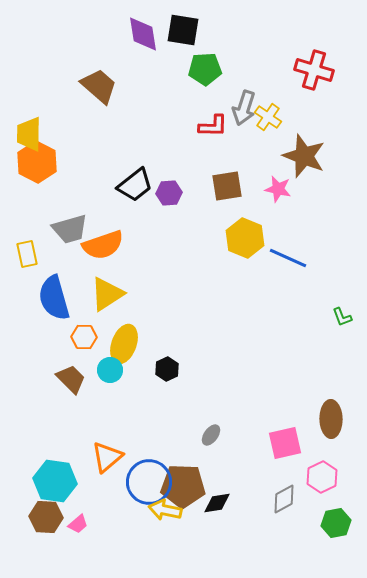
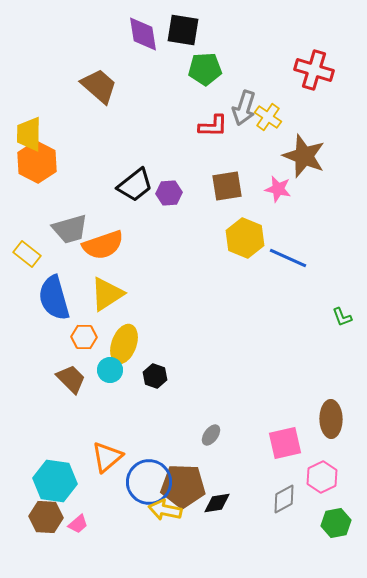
yellow rectangle at (27, 254): rotated 40 degrees counterclockwise
black hexagon at (167, 369): moved 12 px left, 7 px down; rotated 15 degrees counterclockwise
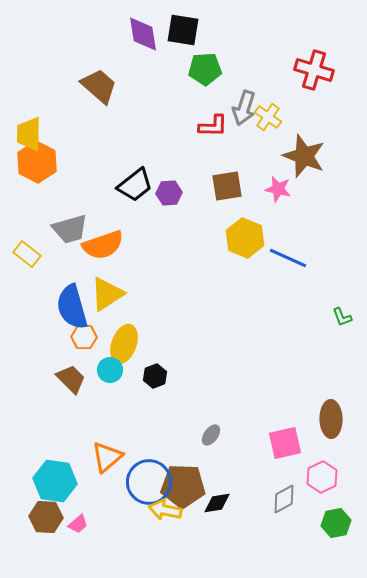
blue semicircle at (54, 298): moved 18 px right, 9 px down
black hexagon at (155, 376): rotated 20 degrees clockwise
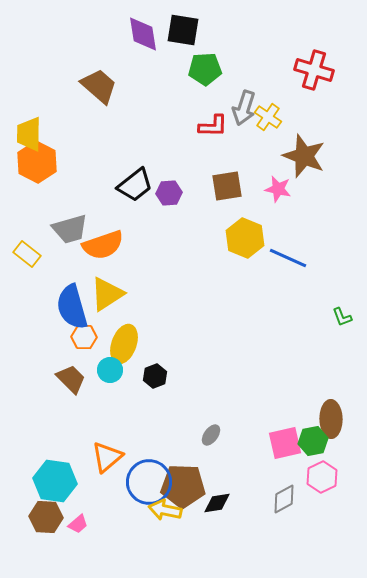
green hexagon at (336, 523): moved 23 px left, 82 px up
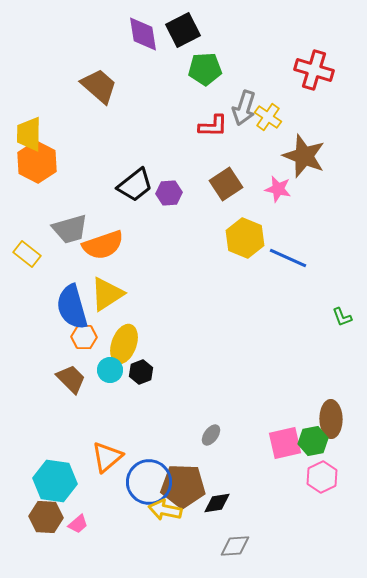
black square at (183, 30): rotated 36 degrees counterclockwise
brown square at (227, 186): moved 1 px left, 2 px up; rotated 24 degrees counterclockwise
black hexagon at (155, 376): moved 14 px left, 4 px up
gray diamond at (284, 499): moved 49 px left, 47 px down; rotated 24 degrees clockwise
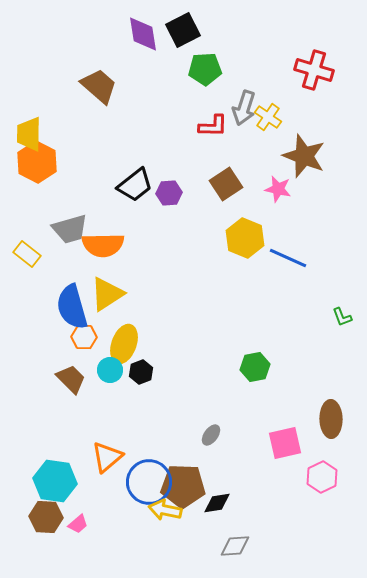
orange semicircle at (103, 245): rotated 18 degrees clockwise
green hexagon at (313, 441): moved 58 px left, 74 px up
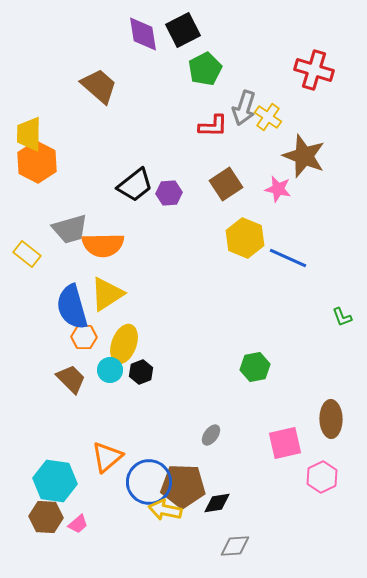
green pentagon at (205, 69): rotated 24 degrees counterclockwise
